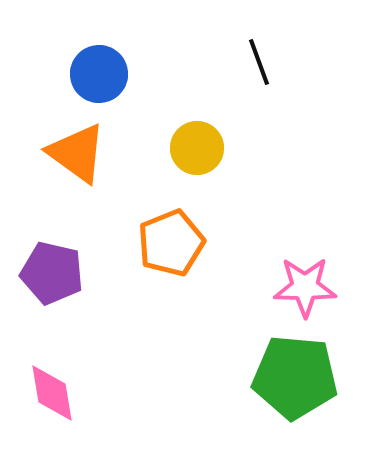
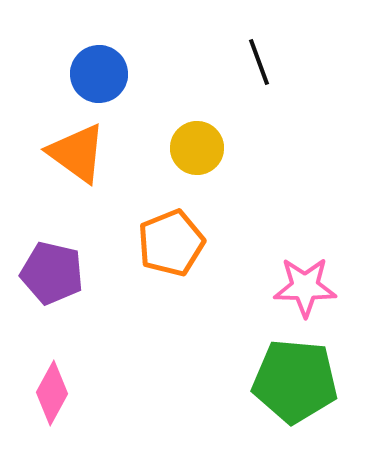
green pentagon: moved 4 px down
pink diamond: rotated 38 degrees clockwise
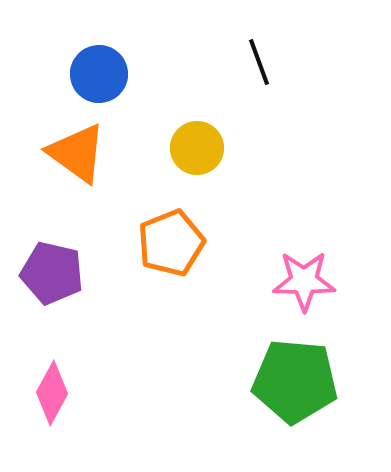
pink star: moved 1 px left, 6 px up
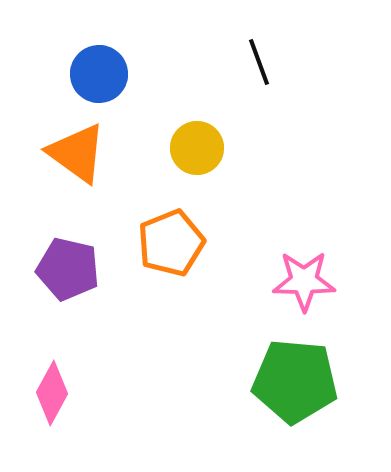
purple pentagon: moved 16 px right, 4 px up
